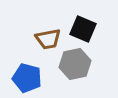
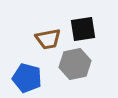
black square: rotated 32 degrees counterclockwise
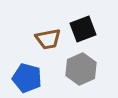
black square: rotated 12 degrees counterclockwise
gray hexagon: moved 6 px right, 5 px down; rotated 12 degrees counterclockwise
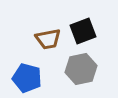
black square: moved 2 px down
gray hexagon: rotated 12 degrees clockwise
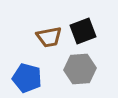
brown trapezoid: moved 1 px right, 2 px up
gray hexagon: moved 1 px left; rotated 8 degrees clockwise
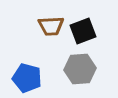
brown trapezoid: moved 2 px right, 11 px up; rotated 8 degrees clockwise
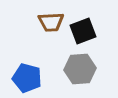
brown trapezoid: moved 4 px up
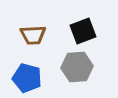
brown trapezoid: moved 18 px left, 13 px down
gray hexagon: moved 3 px left, 2 px up
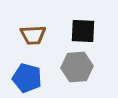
black square: rotated 24 degrees clockwise
